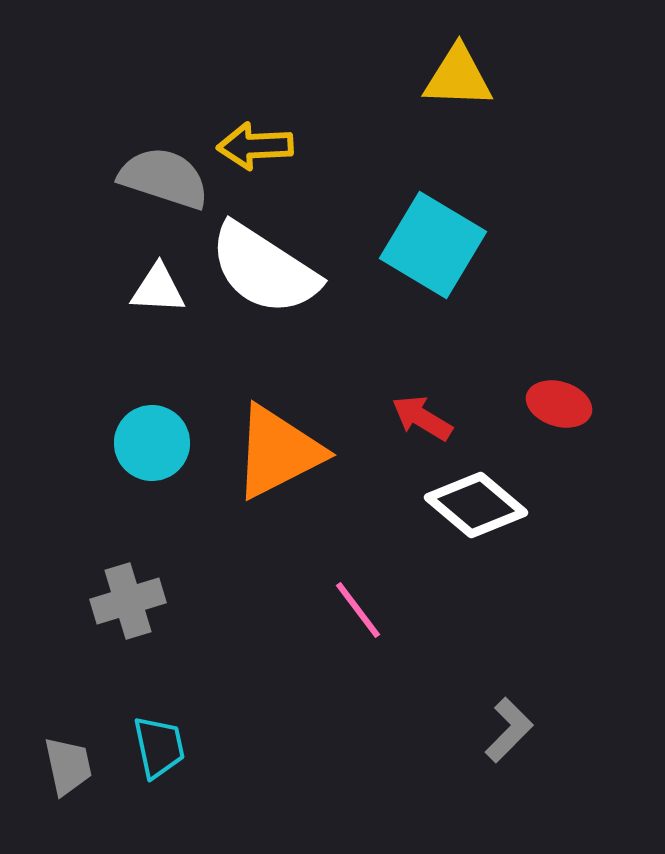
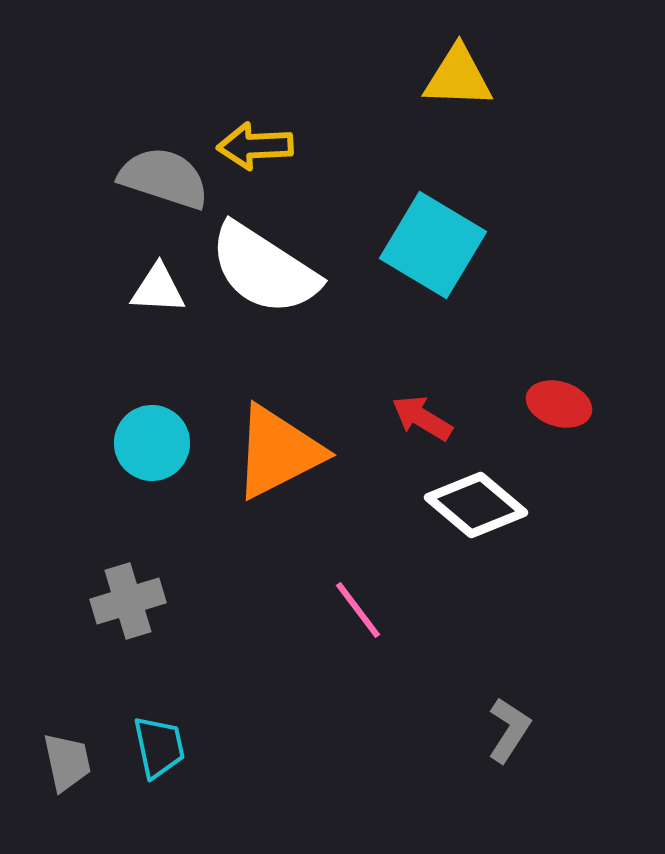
gray L-shape: rotated 12 degrees counterclockwise
gray trapezoid: moved 1 px left, 4 px up
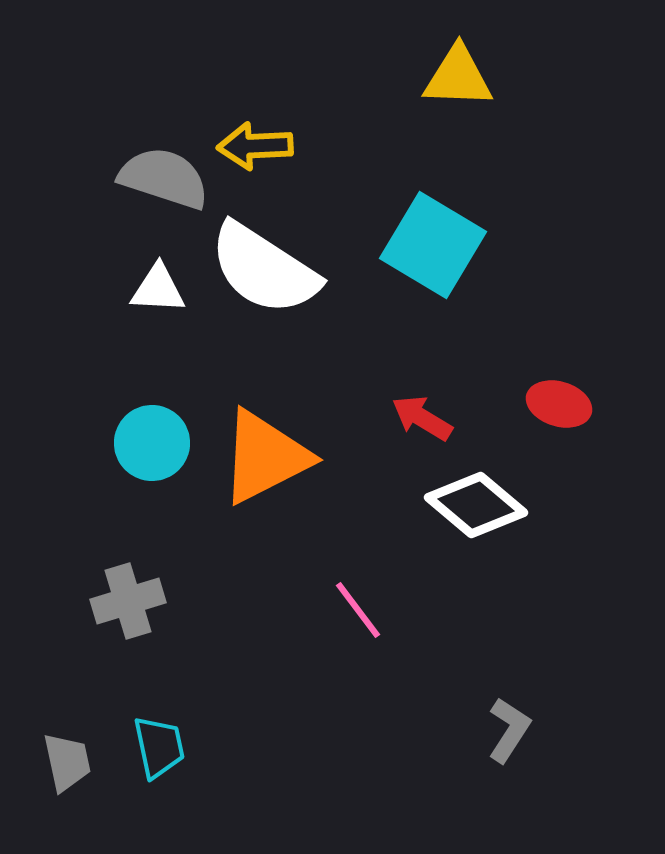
orange triangle: moved 13 px left, 5 px down
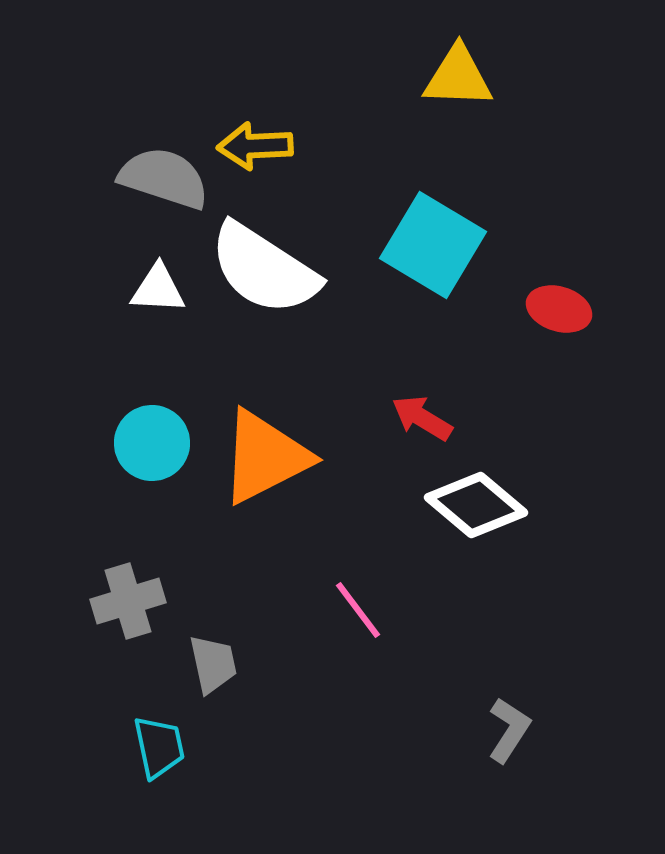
red ellipse: moved 95 px up
gray trapezoid: moved 146 px right, 98 px up
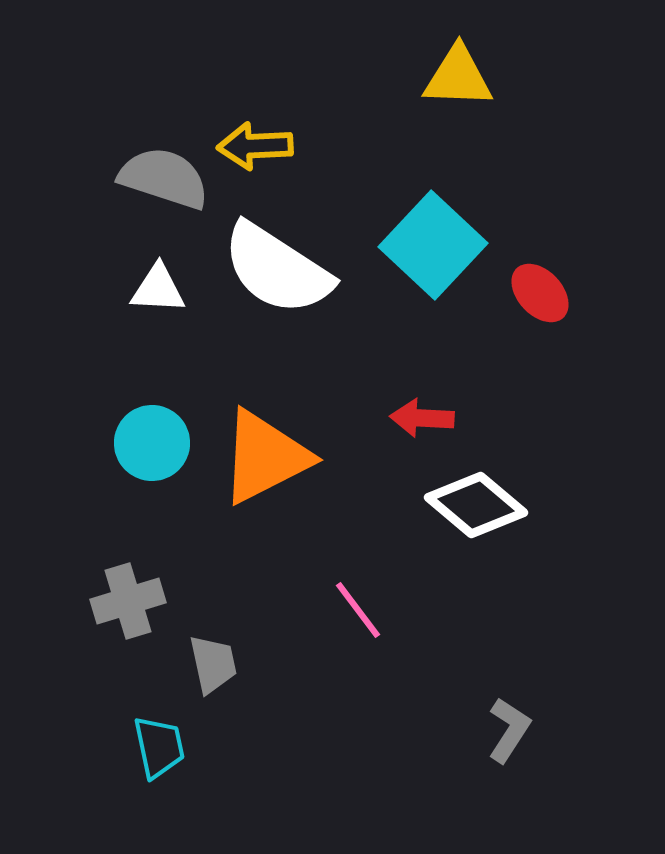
cyan square: rotated 12 degrees clockwise
white semicircle: moved 13 px right
red ellipse: moved 19 px left, 16 px up; rotated 30 degrees clockwise
red arrow: rotated 28 degrees counterclockwise
